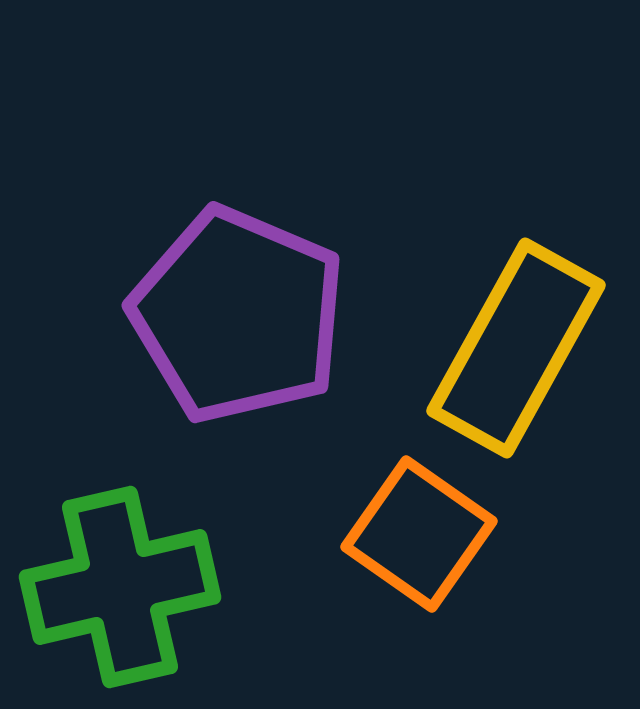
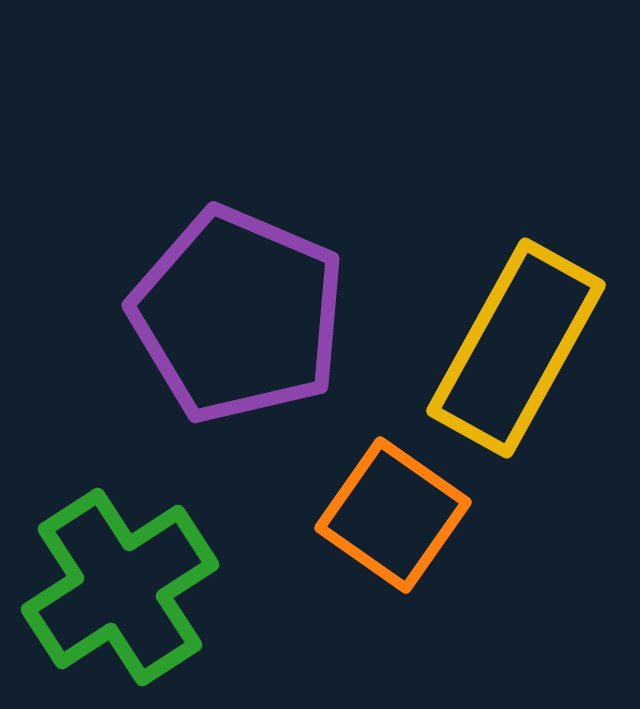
orange square: moved 26 px left, 19 px up
green cross: rotated 20 degrees counterclockwise
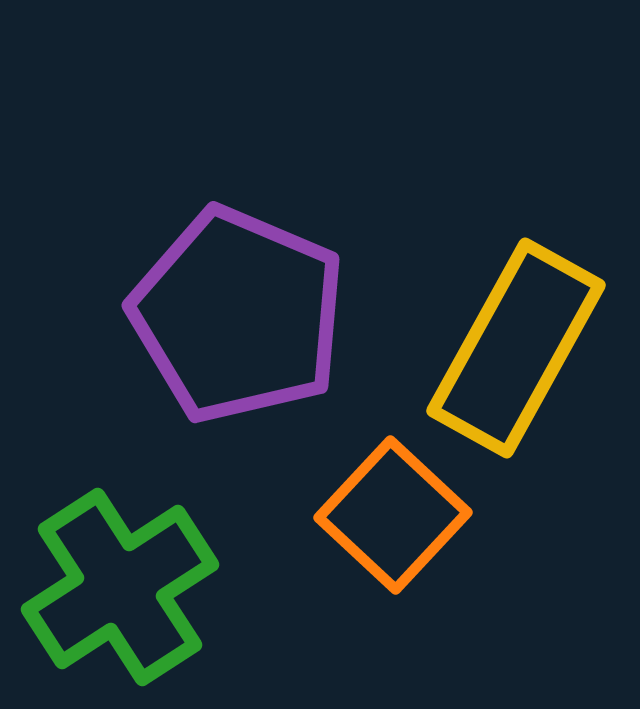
orange square: rotated 8 degrees clockwise
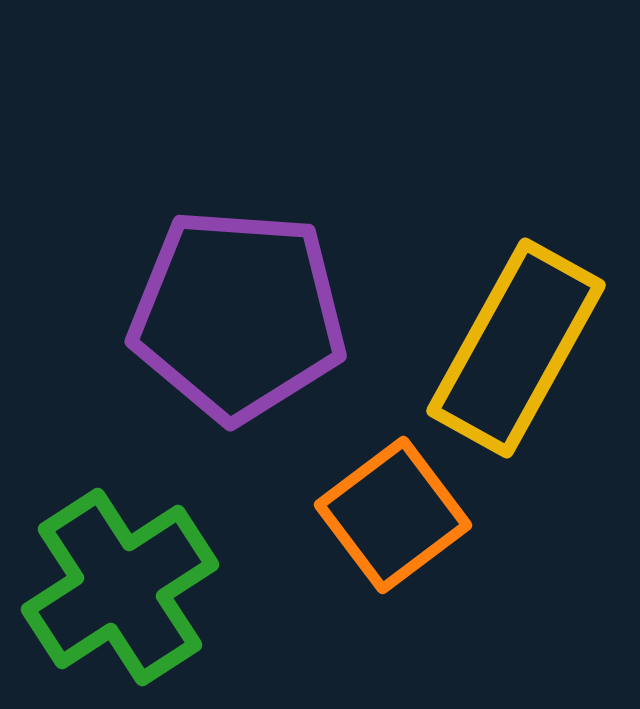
purple pentagon: rotated 19 degrees counterclockwise
orange square: rotated 10 degrees clockwise
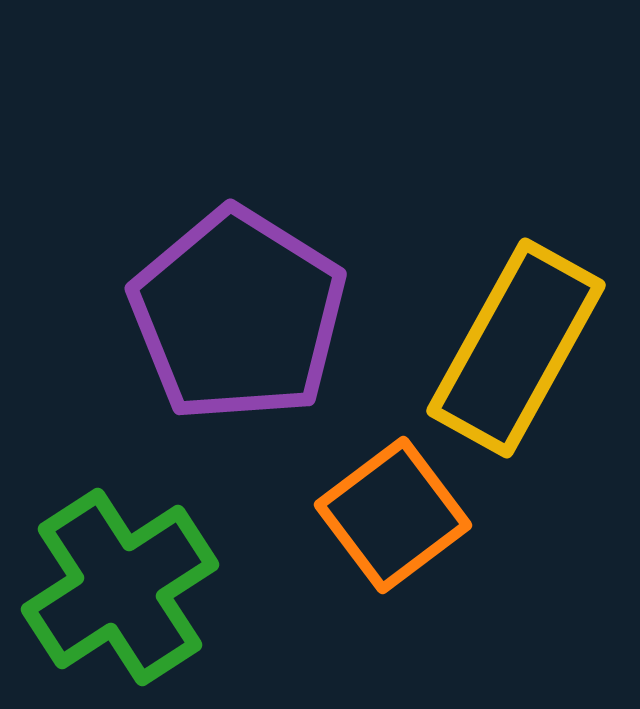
purple pentagon: rotated 28 degrees clockwise
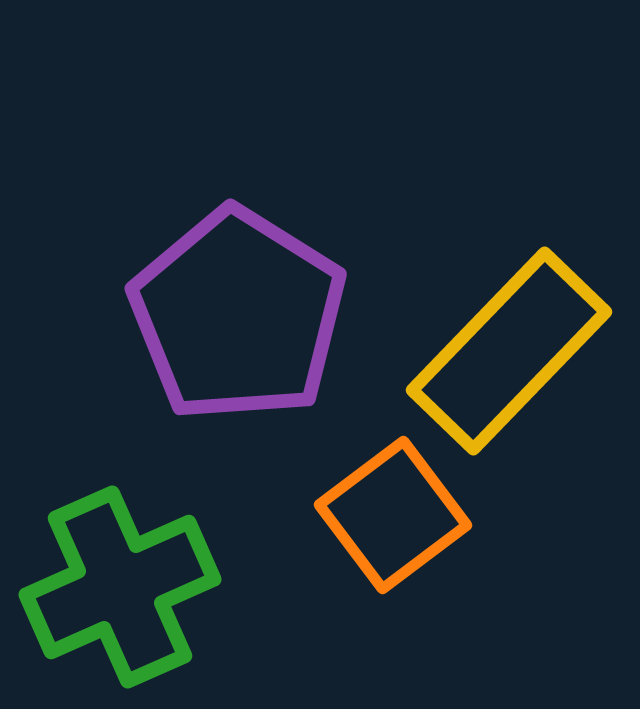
yellow rectangle: moved 7 px left, 3 px down; rotated 15 degrees clockwise
green cross: rotated 9 degrees clockwise
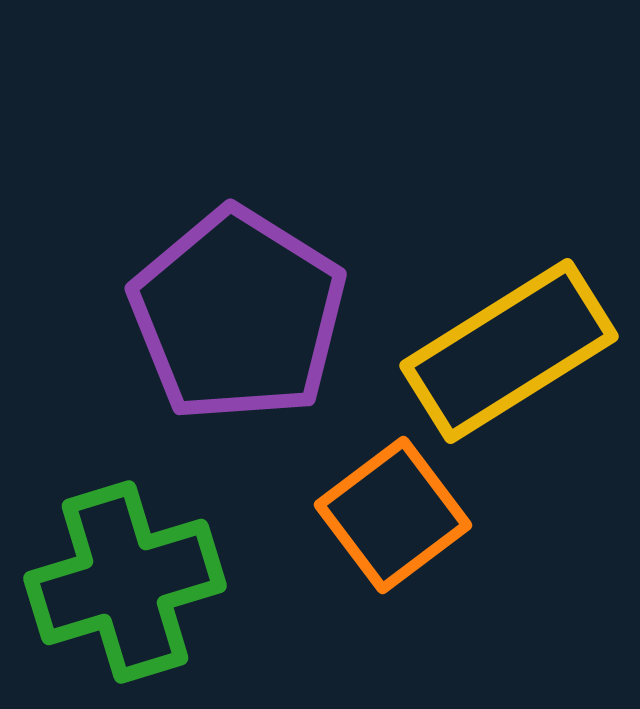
yellow rectangle: rotated 14 degrees clockwise
green cross: moved 5 px right, 5 px up; rotated 7 degrees clockwise
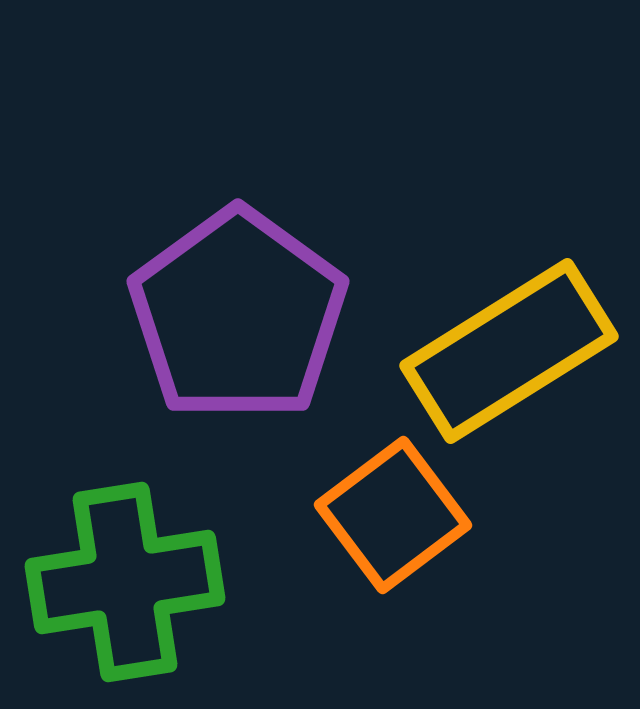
purple pentagon: rotated 4 degrees clockwise
green cross: rotated 8 degrees clockwise
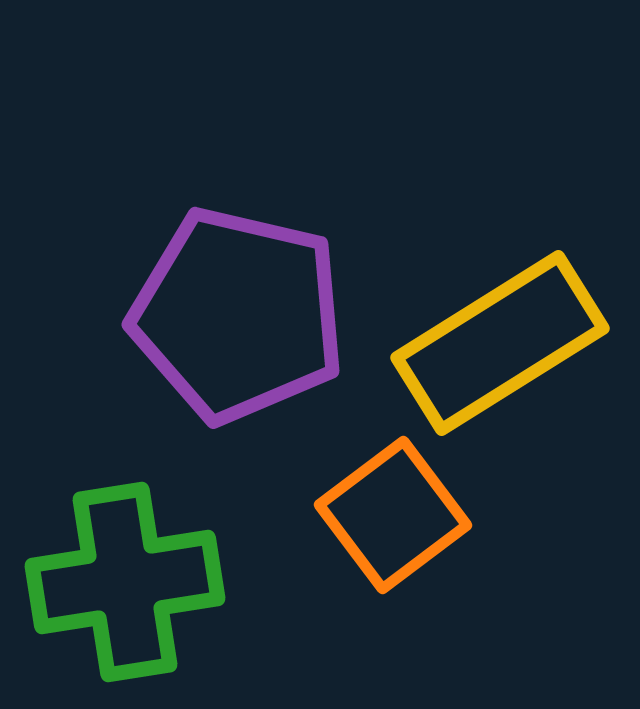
purple pentagon: rotated 23 degrees counterclockwise
yellow rectangle: moved 9 px left, 8 px up
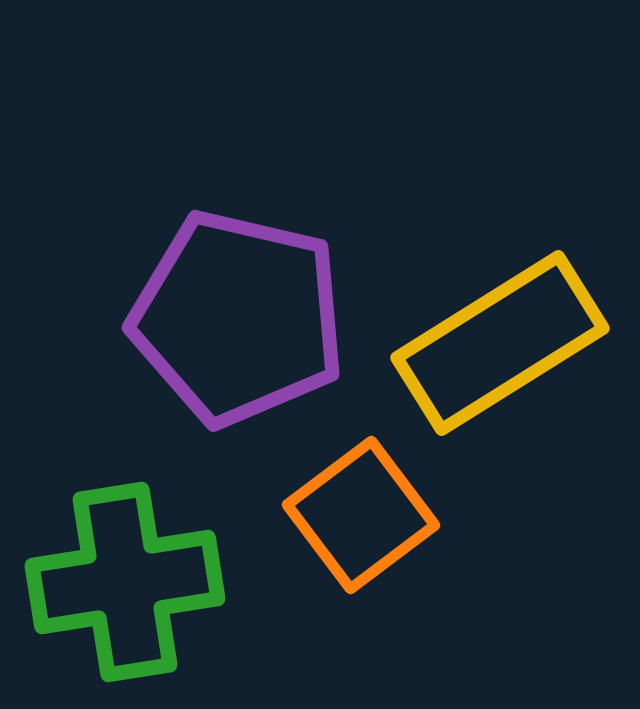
purple pentagon: moved 3 px down
orange square: moved 32 px left
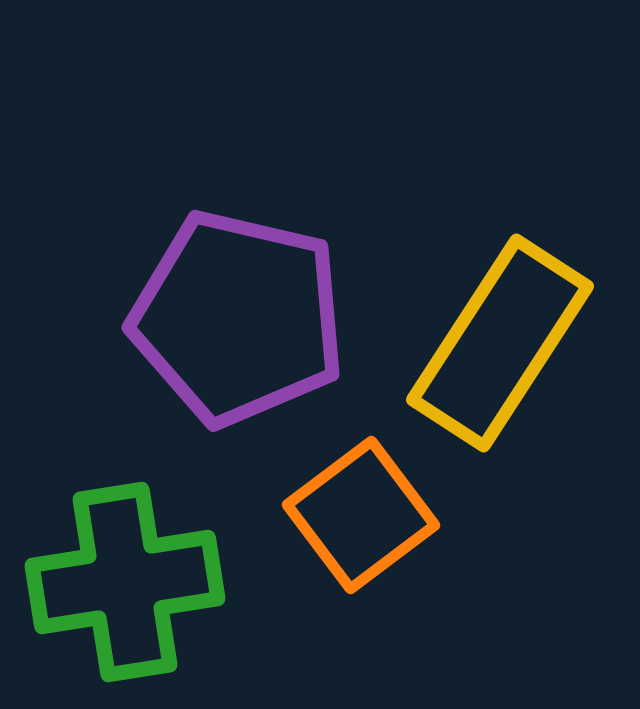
yellow rectangle: rotated 25 degrees counterclockwise
